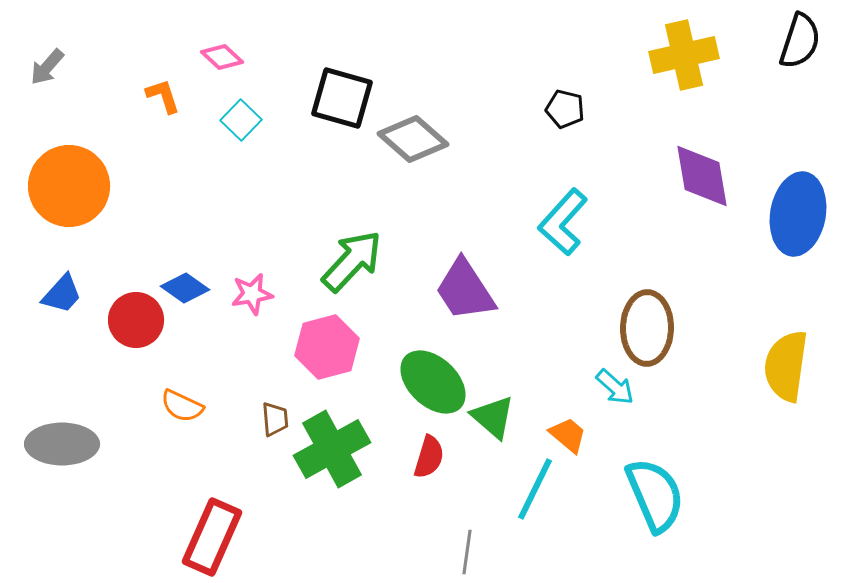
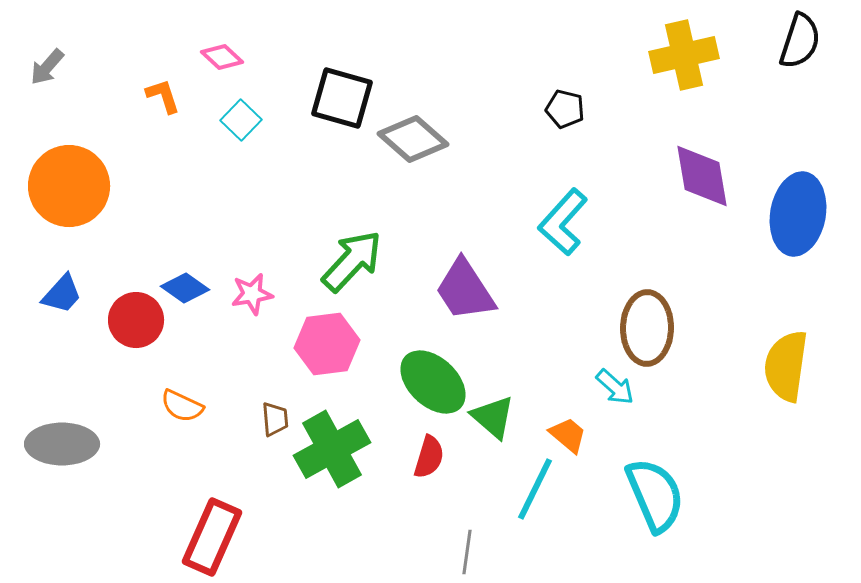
pink hexagon: moved 3 px up; rotated 8 degrees clockwise
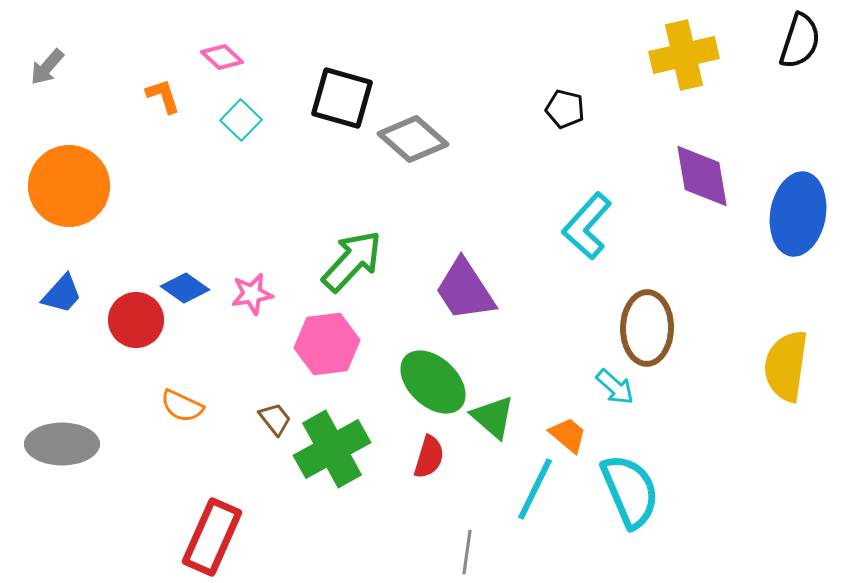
cyan L-shape: moved 24 px right, 4 px down
brown trapezoid: rotated 33 degrees counterclockwise
cyan semicircle: moved 25 px left, 4 px up
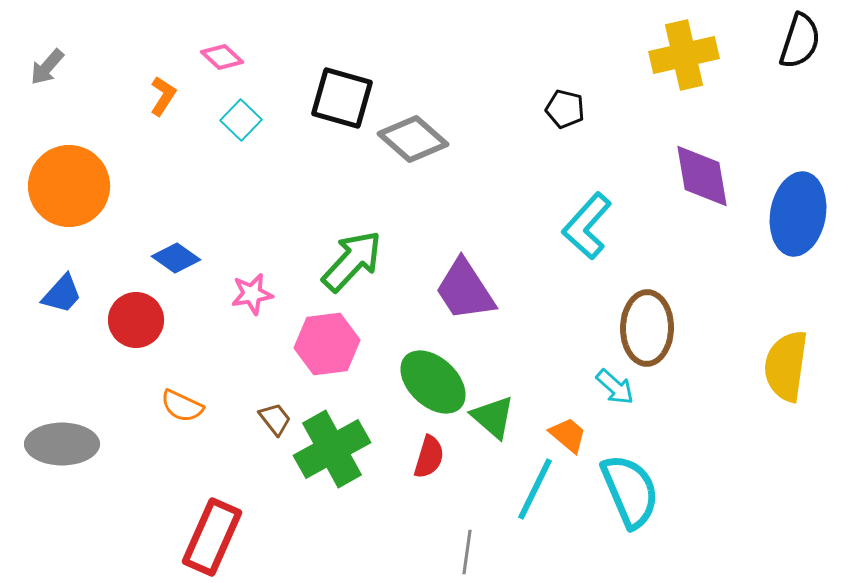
orange L-shape: rotated 51 degrees clockwise
blue diamond: moved 9 px left, 30 px up
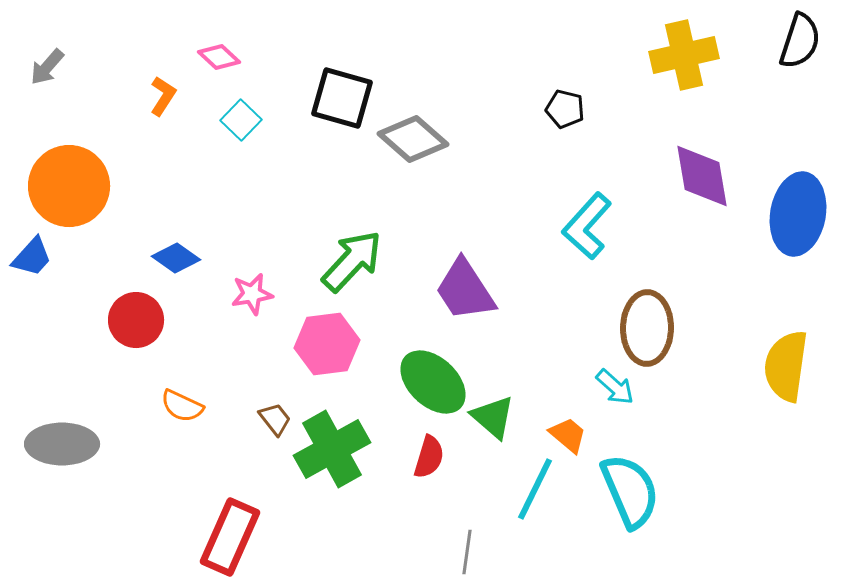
pink diamond: moved 3 px left
blue trapezoid: moved 30 px left, 37 px up
red rectangle: moved 18 px right
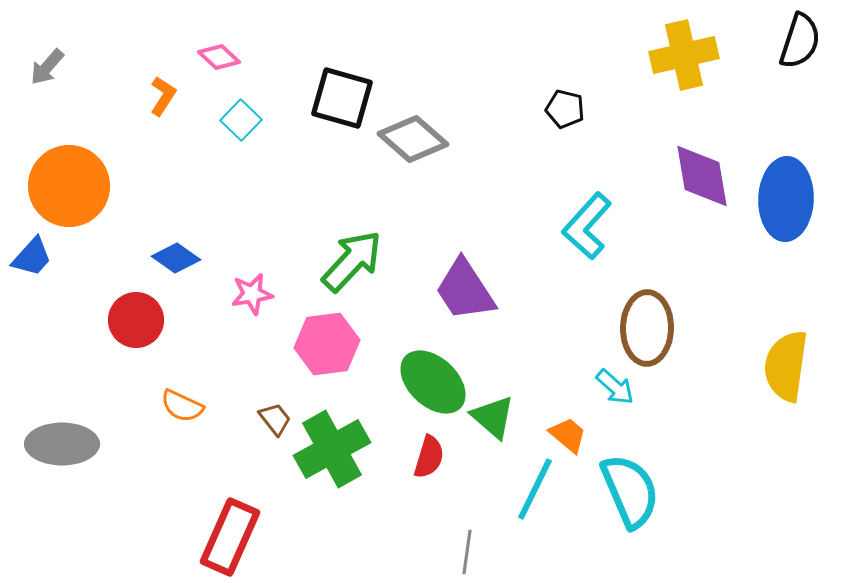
blue ellipse: moved 12 px left, 15 px up; rotated 8 degrees counterclockwise
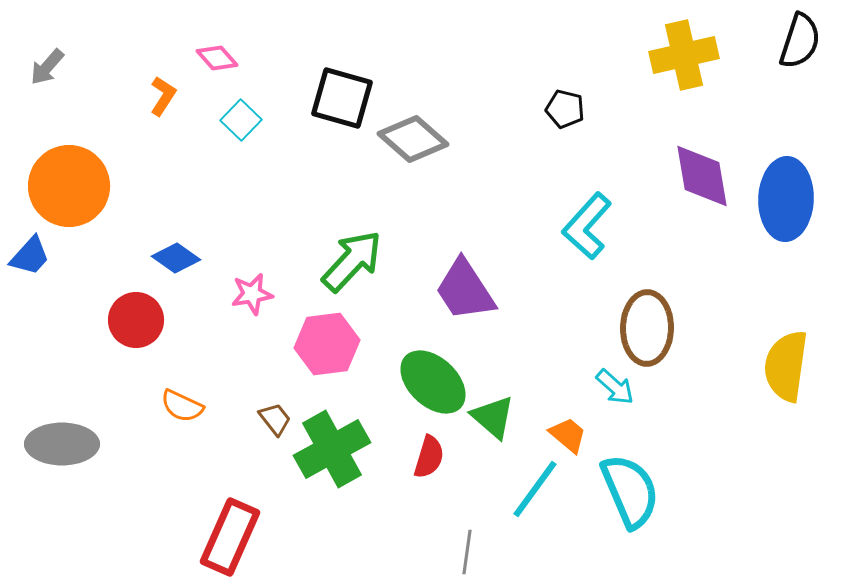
pink diamond: moved 2 px left, 1 px down; rotated 6 degrees clockwise
blue trapezoid: moved 2 px left, 1 px up
cyan line: rotated 10 degrees clockwise
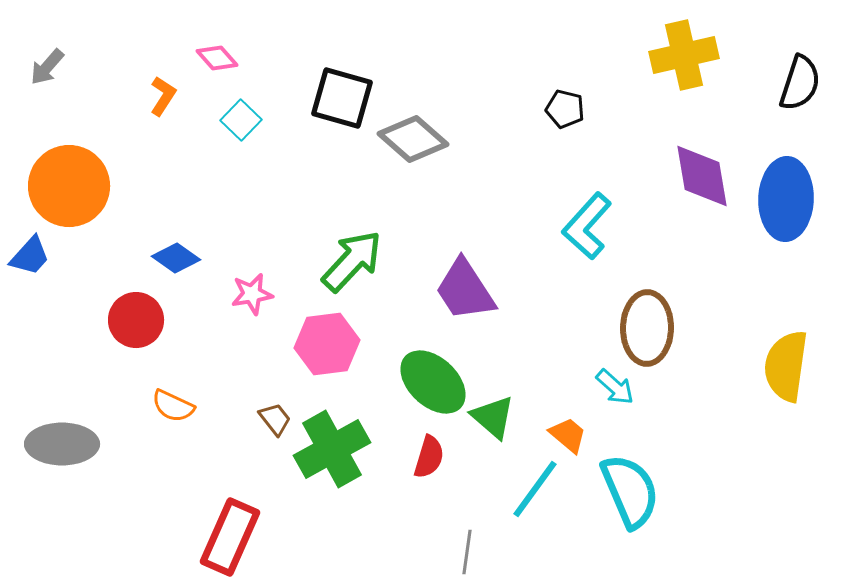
black semicircle: moved 42 px down
orange semicircle: moved 9 px left
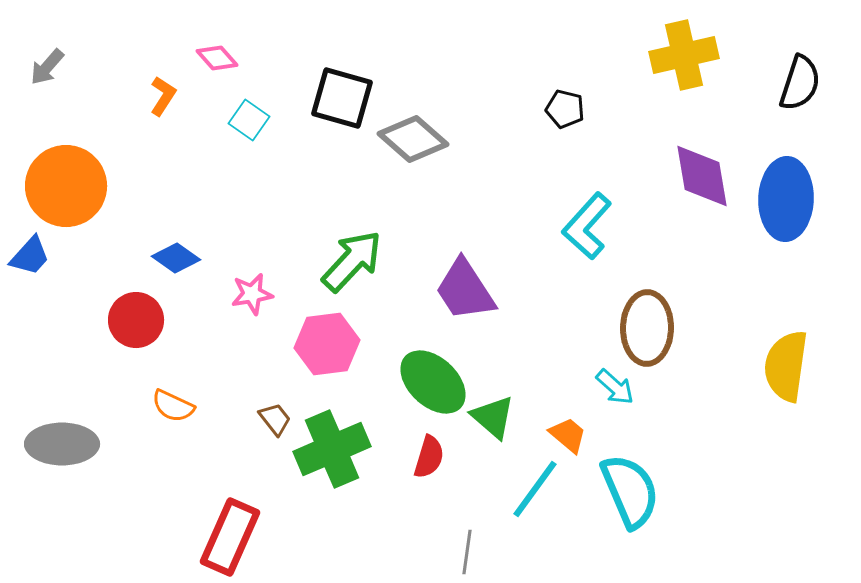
cyan square: moved 8 px right; rotated 9 degrees counterclockwise
orange circle: moved 3 px left
green cross: rotated 6 degrees clockwise
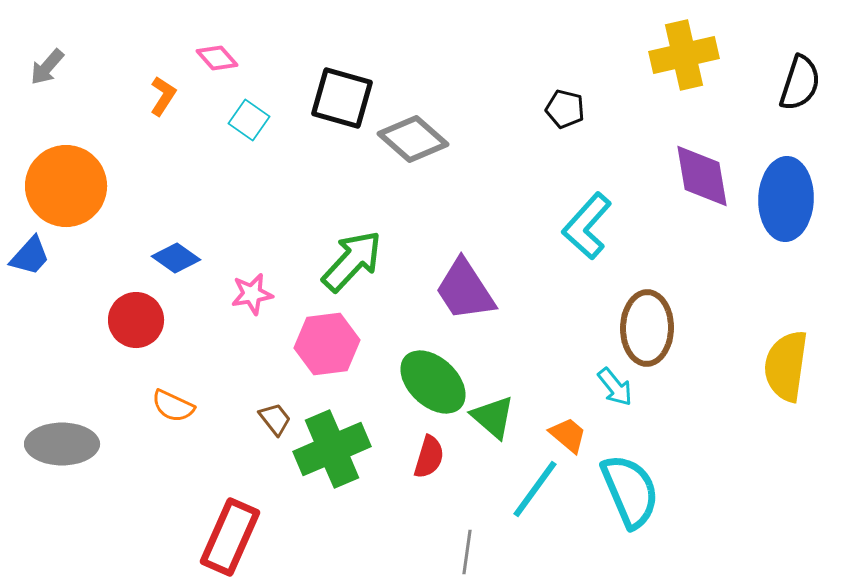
cyan arrow: rotated 9 degrees clockwise
